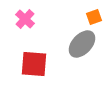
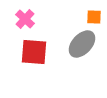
orange square: rotated 21 degrees clockwise
red square: moved 12 px up
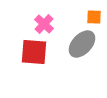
pink cross: moved 19 px right, 5 px down
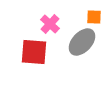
pink cross: moved 6 px right
gray ellipse: moved 2 px up
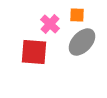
orange square: moved 17 px left, 2 px up
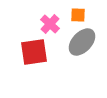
orange square: moved 1 px right
red square: rotated 12 degrees counterclockwise
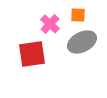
gray ellipse: rotated 20 degrees clockwise
red square: moved 2 px left, 2 px down
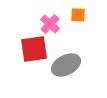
gray ellipse: moved 16 px left, 23 px down
red square: moved 2 px right, 5 px up
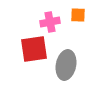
pink cross: moved 2 px up; rotated 36 degrees clockwise
gray ellipse: rotated 52 degrees counterclockwise
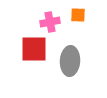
red square: rotated 8 degrees clockwise
gray ellipse: moved 4 px right, 4 px up; rotated 8 degrees counterclockwise
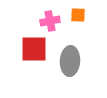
pink cross: moved 1 px up
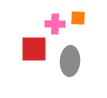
orange square: moved 3 px down
pink cross: moved 5 px right, 3 px down; rotated 12 degrees clockwise
